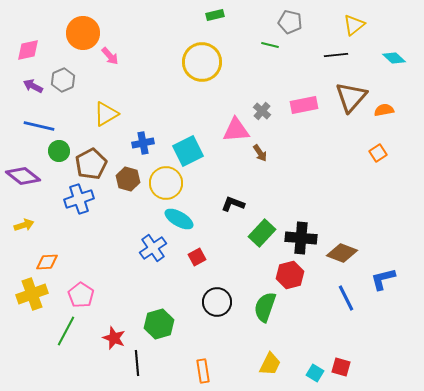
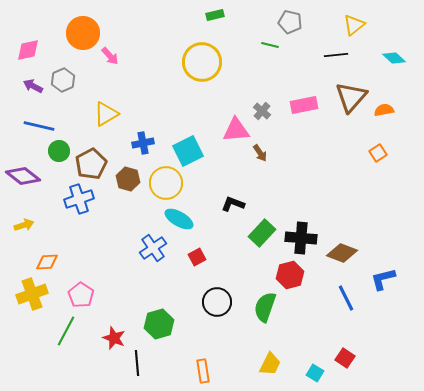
red square at (341, 367): moved 4 px right, 9 px up; rotated 18 degrees clockwise
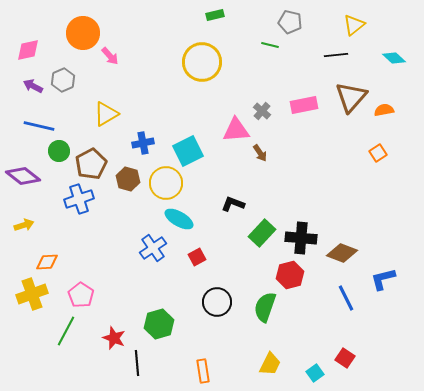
cyan square at (315, 373): rotated 24 degrees clockwise
